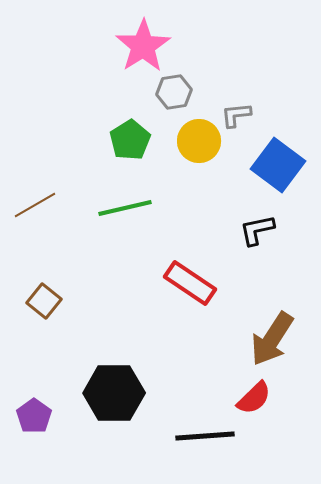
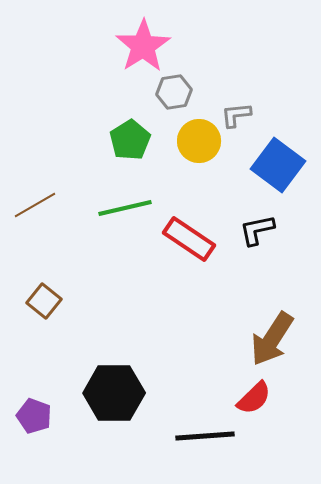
red rectangle: moved 1 px left, 44 px up
purple pentagon: rotated 16 degrees counterclockwise
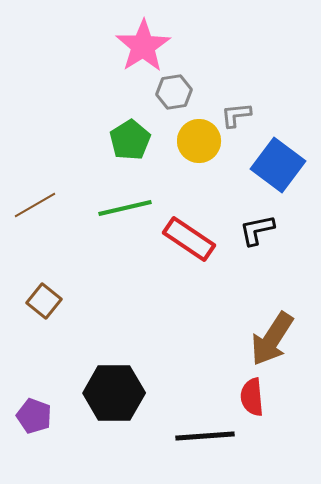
red semicircle: moved 2 px left, 1 px up; rotated 129 degrees clockwise
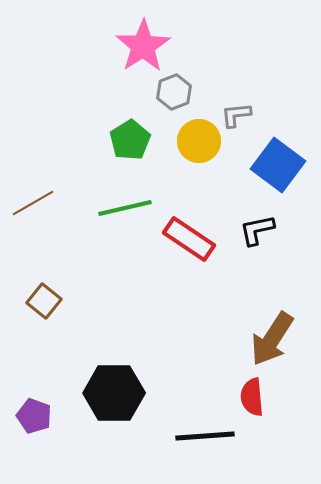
gray hexagon: rotated 12 degrees counterclockwise
brown line: moved 2 px left, 2 px up
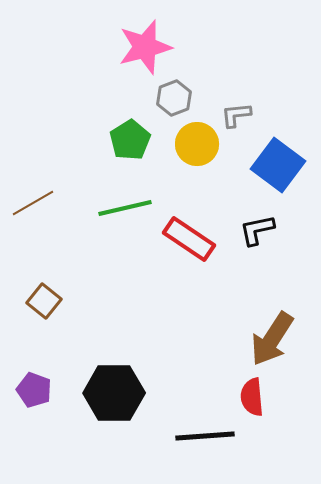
pink star: moved 2 px right, 1 px down; rotated 18 degrees clockwise
gray hexagon: moved 6 px down
yellow circle: moved 2 px left, 3 px down
purple pentagon: moved 26 px up
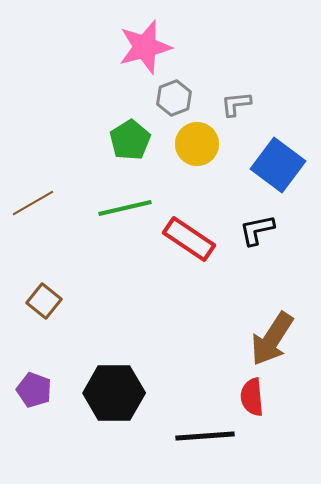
gray L-shape: moved 11 px up
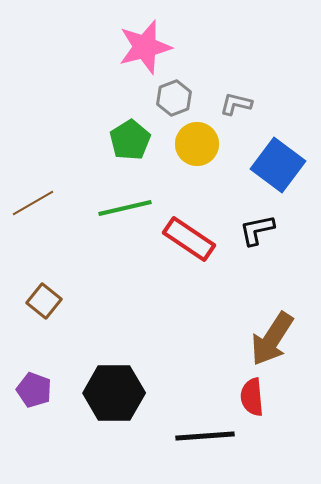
gray L-shape: rotated 20 degrees clockwise
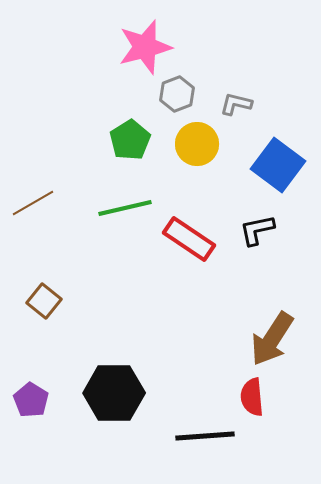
gray hexagon: moved 3 px right, 4 px up
purple pentagon: moved 3 px left, 10 px down; rotated 12 degrees clockwise
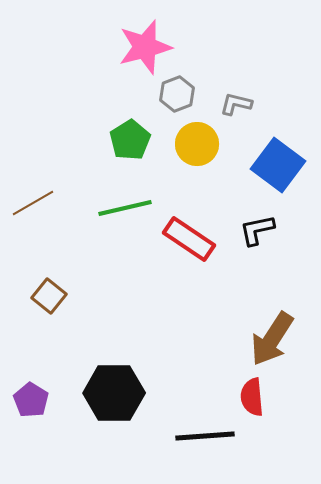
brown square: moved 5 px right, 5 px up
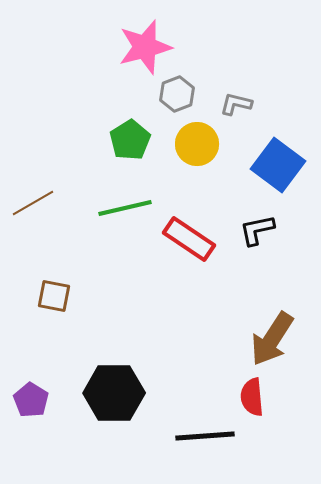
brown square: moved 5 px right; rotated 28 degrees counterclockwise
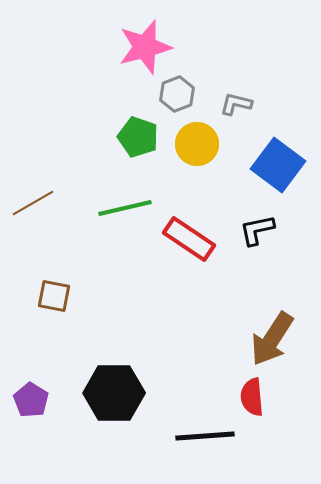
green pentagon: moved 8 px right, 3 px up; rotated 21 degrees counterclockwise
